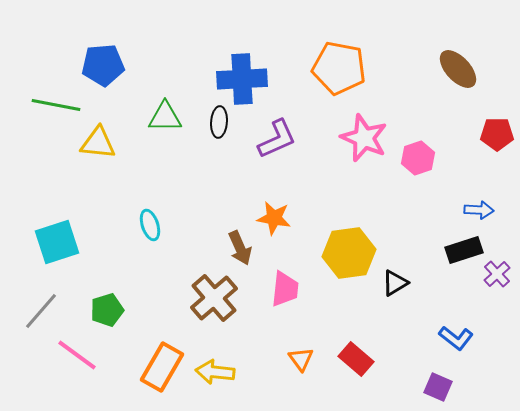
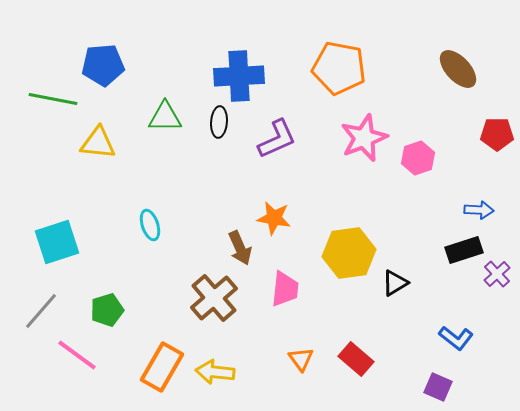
blue cross: moved 3 px left, 3 px up
green line: moved 3 px left, 6 px up
pink star: rotated 27 degrees clockwise
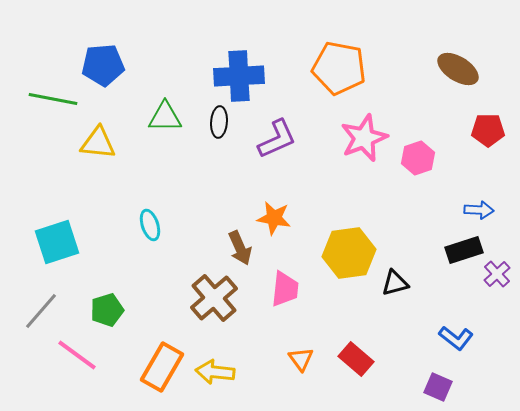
brown ellipse: rotated 15 degrees counterclockwise
red pentagon: moved 9 px left, 4 px up
black triangle: rotated 16 degrees clockwise
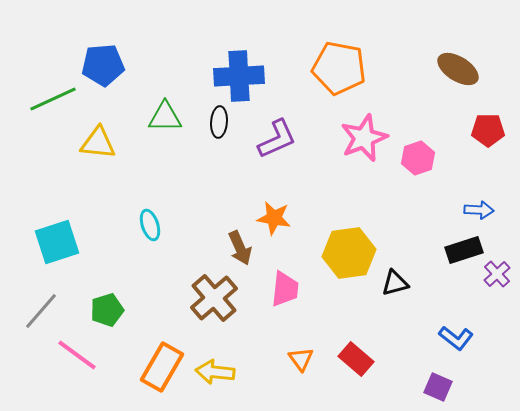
green line: rotated 36 degrees counterclockwise
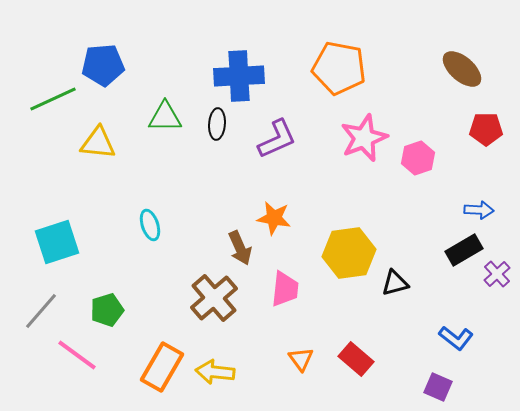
brown ellipse: moved 4 px right; rotated 9 degrees clockwise
black ellipse: moved 2 px left, 2 px down
red pentagon: moved 2 px left, 1 px up
black rectangle: rotated 12 degrees counterclockwise
